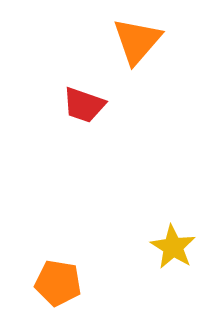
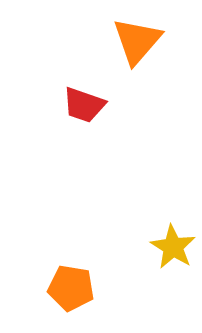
orange pentagon: moved 13 px right, 5 px down
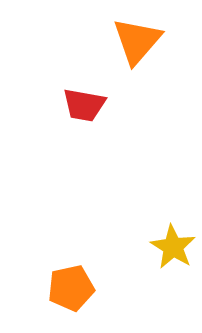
red trapezoid: rotated 9 degrees counterclockwise
orange pentagon: rotated 21 degrees counterclockwise
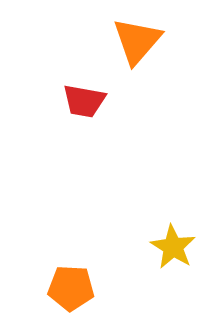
red trapezoid: moved 4 px up
orange pentagon: rotated 15 degrees clockwise
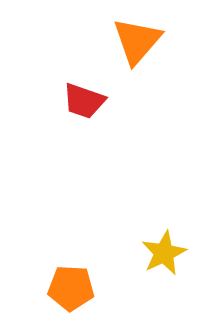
red trapezoid: rotated 9 degrees clockwise
yellow star: moved 9 px left, 6 px down; rotated 15 degrees clockwise
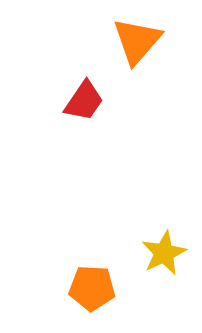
red trapezoid: rotated 75 degrees counterclockwise
orange pentagon: moved 21 px right
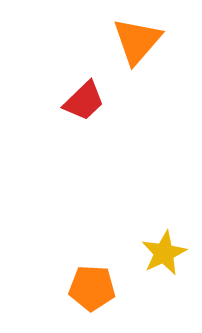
red trapezoid: rotated 12 degrees clockwise
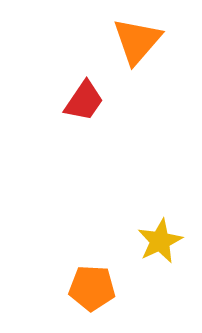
red trapezoid: rotated 12 degrees counterclockwise
yellow star: moved 4 px left, 12 px up
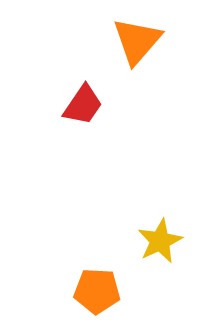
red trapezoid: moved 1 px left, 4 px down
orange pentagon: moved 5 px right, 3 px down
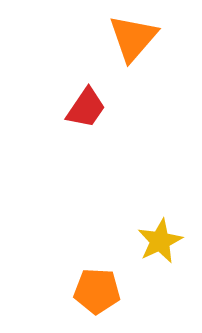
orange triangle: moved 4 px left, 3 px up
red trapezoid: moved 3 px right, 3 px down
